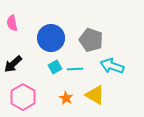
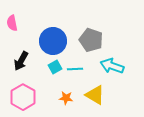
blue circle: moved 2 px right, 3 px down
black arrow: moved 8 px right, 3 px up; rotated 18 degrees counterclockwise
orange star: rotated 24 degrees counterclockwise
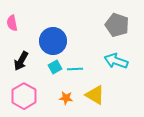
gray pentagon: moved 26 px right, 15 px up
cyan arrow: moved 4 px right, 5 px up
pink hexagon: moved 1 px right, 1 px up
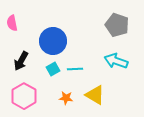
cyan square: moved 2 px left, 2 px down
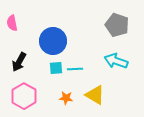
black arrow: moved 2 px left, 1 px down
cyan square: moved 3 px right, 1 px up; rotated 24 degrees clockwise
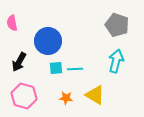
blue circle: moved 5 px left
cyan arrow: rotated 85 degrees clockwise
pink hexagon: rotated 15 degrees counterclockwise
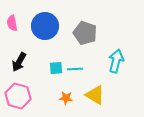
gray pentagon: moved 32 px left, 8 px down
blue circle: moved 3 px left, 15 px up
pink hexagon: moved 6 px left
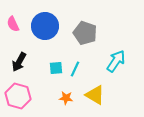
pink semicircle: moved 1 px right, 1 px down; rotated 14 degrees counterclockwise
cyan arrow: rotated 20 degrees clockwise
cyan line: rotated 63 degrees counterclockwise
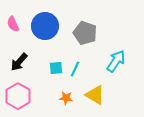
black arrow: rotated 12 degrees clockwise
pink hexagon: rotated 15 degrees clockwise
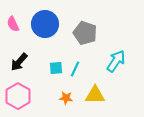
blue circle: moved 2 px up
yellow triangle: rotated 30 degrees counterclockwise
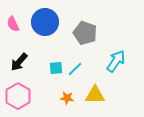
blue circle: moved 2 px up
cyan line: rotated 21 degrees clockwise
orange star: moved 1 px right
